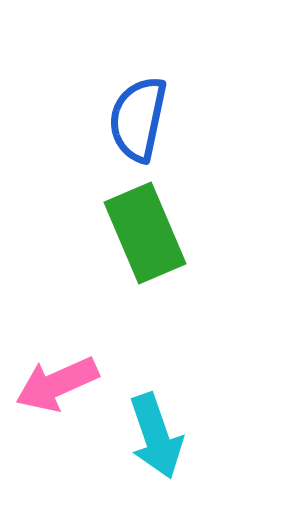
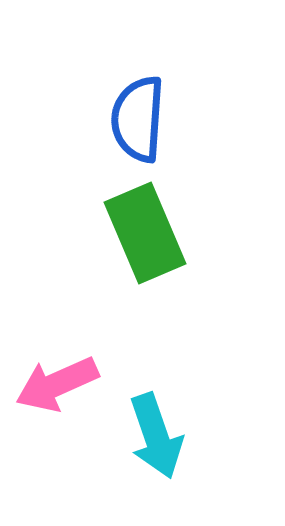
blue semicircle: rotated 8 degrees counterclockwise
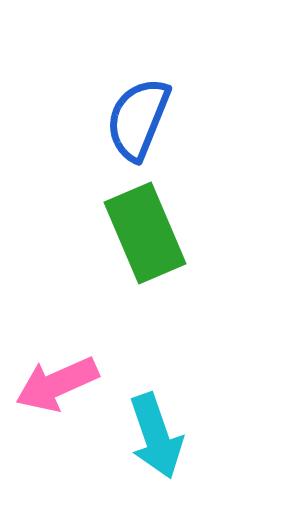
blue semicircle: rotated 18 degrees clockwise
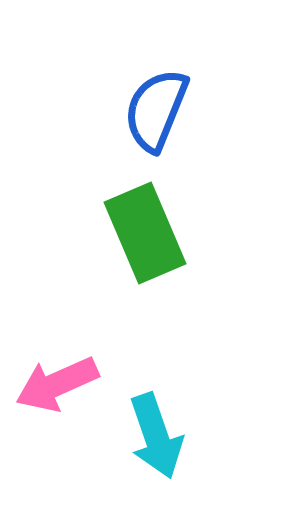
blue semicircle: moved 18 px right, 9 px up
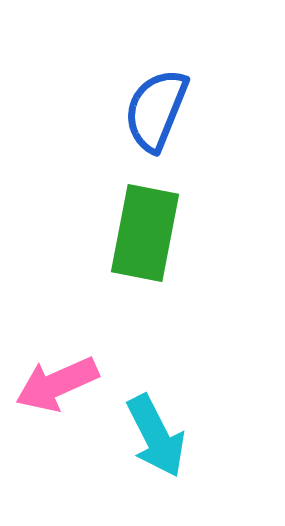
green rectangle: rotated 34 degrees clockwise
cyan arrow: rotated 8 degrees counterclockwise
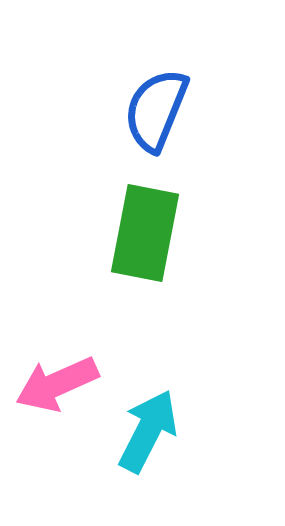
cyan arrow: moved 8 px left, 5 px up; rotated 126 degrees counterclockwise
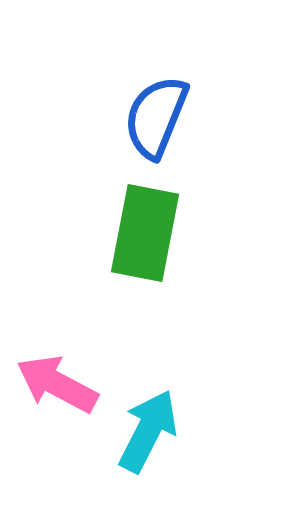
blue semicircle: moved 7 px down
pink arrow: rotated 52 degrees clockwise
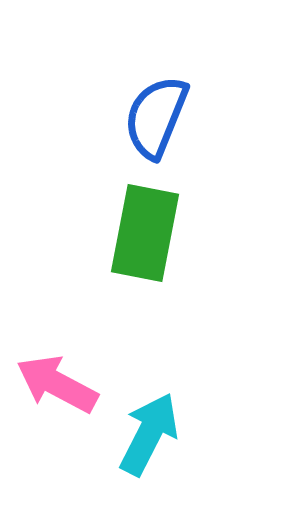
cyan arrow: moved 1 px right, 3 px down
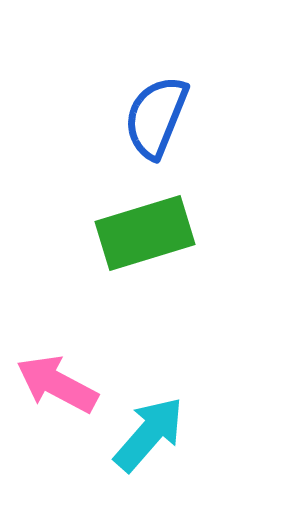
green rectangle: rotated 62 degrees clockwise
cyan arrow: rotated 14 degrees clockwise
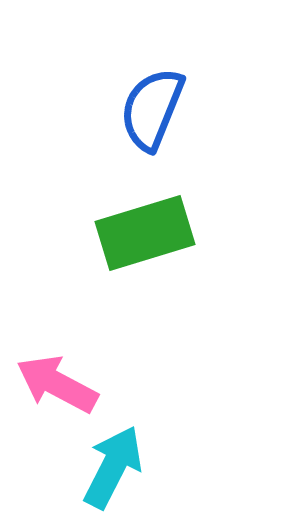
blue semicircle: moved 4 px left, 8 px up
cyan arrow: moved 36 px left, 33 px down; rotated 14 degrees counterclockwise
